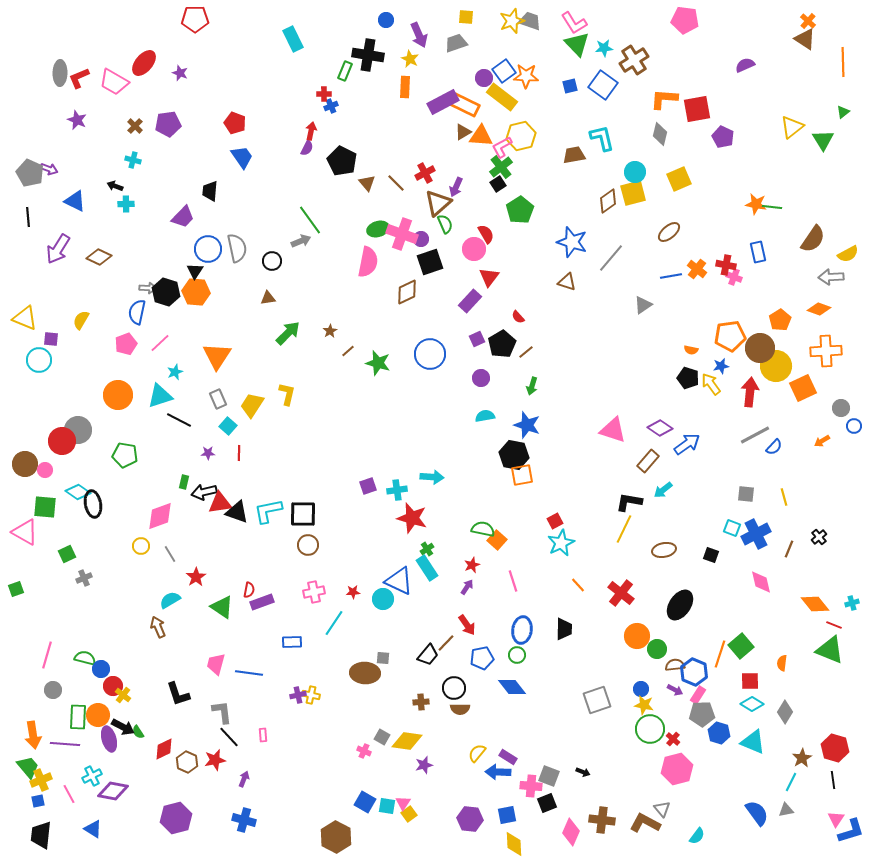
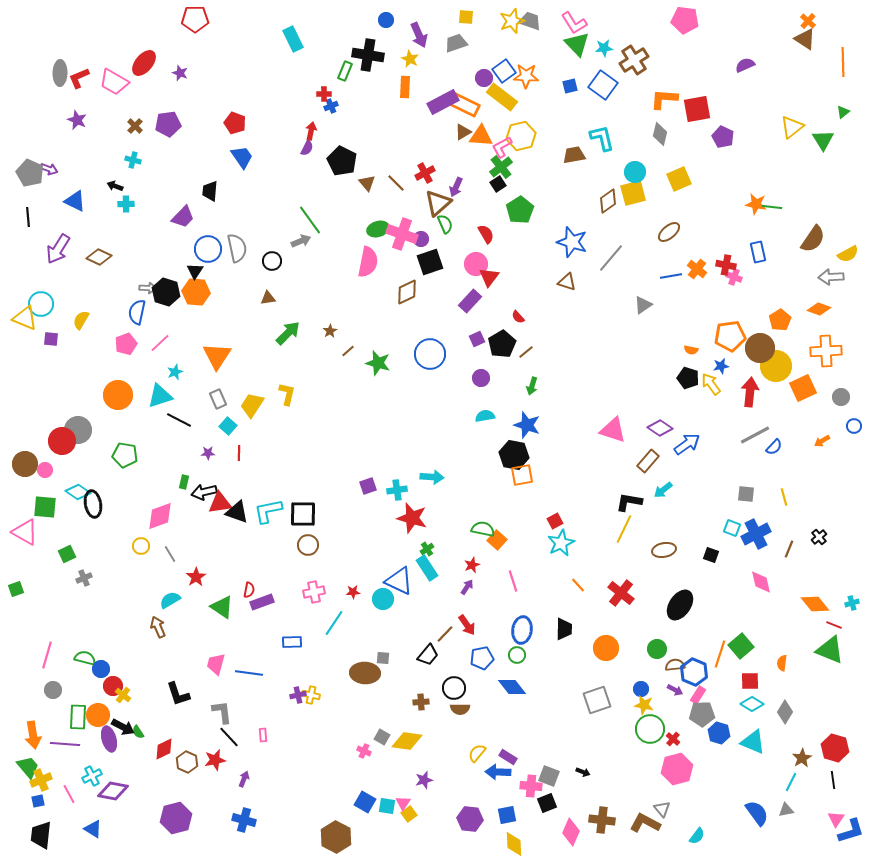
pink circle at (474, 249): moved 2 px right, 15 px down
cyan circle at (39, 360): moved 2 px right, 56 px up
gray circle at (841, 408): moved 11 px up
orange circle at (637, 636): moved 31 px left, 12 px down
brown line at (446, 643): moved 1 px left, 9 px up
purple star at (424, 765): moved 15 px down
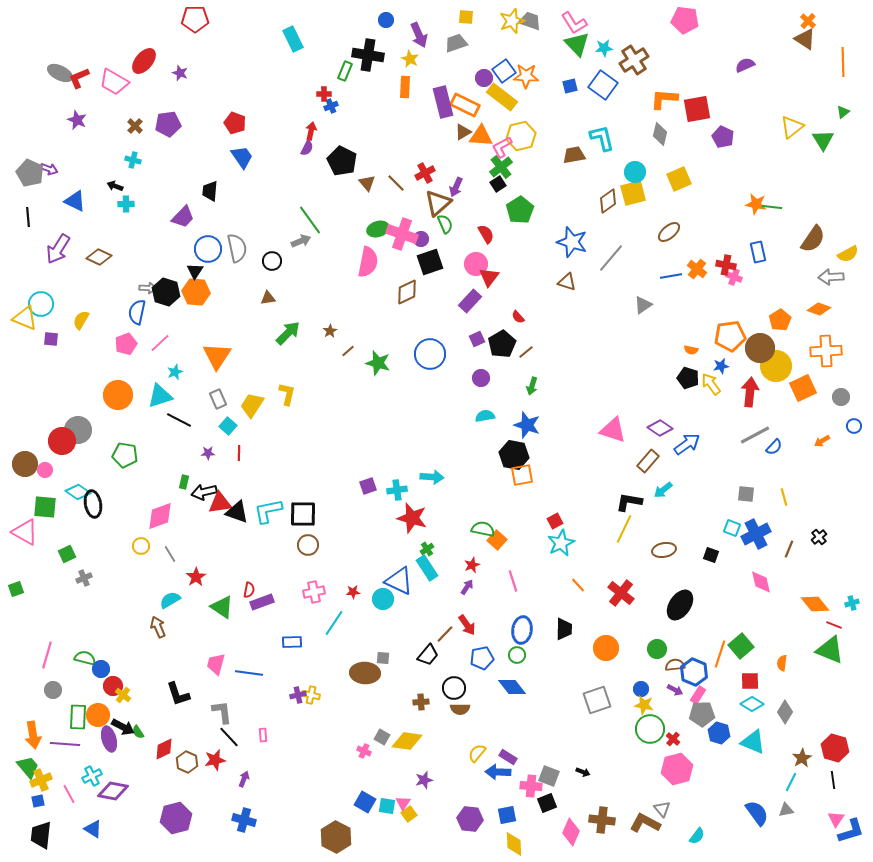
red ellipse at (144, 63): moved 2 px up
gray ellipse at (60, 73): rotated 65 degrees counterclockwise
purple rectangle at (443, 102): rotated 76 degrees counterclockwise
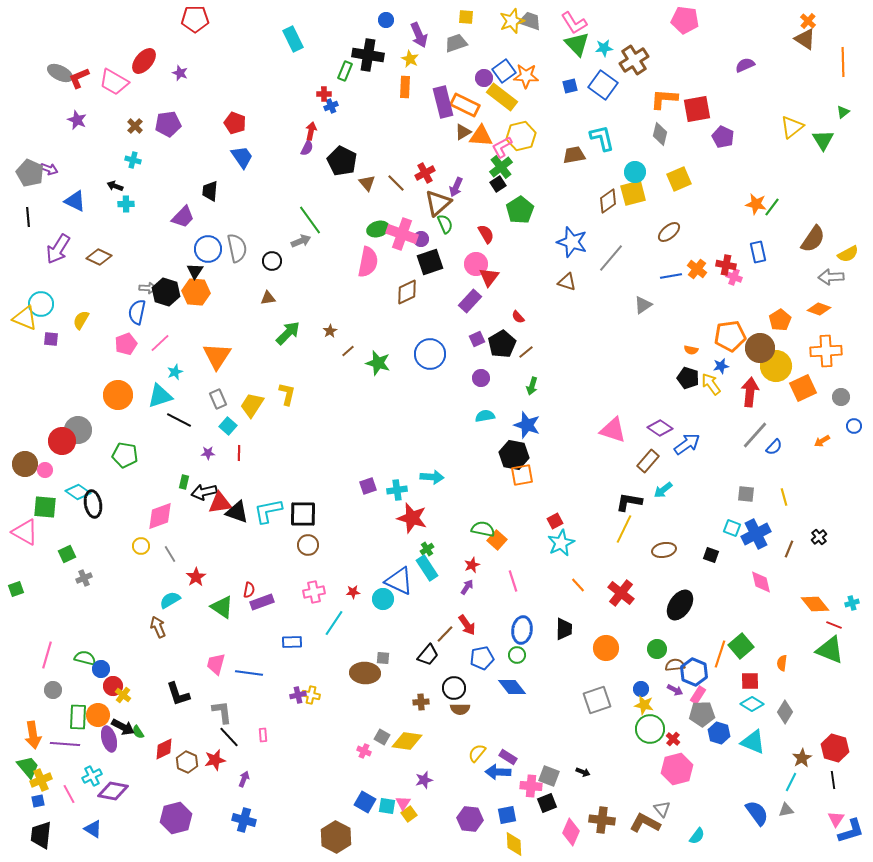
green line at (772, 207): rotated 60 degrees counterclockwise
gray line at (755, 435): rotated 20 degrees counterclockwise
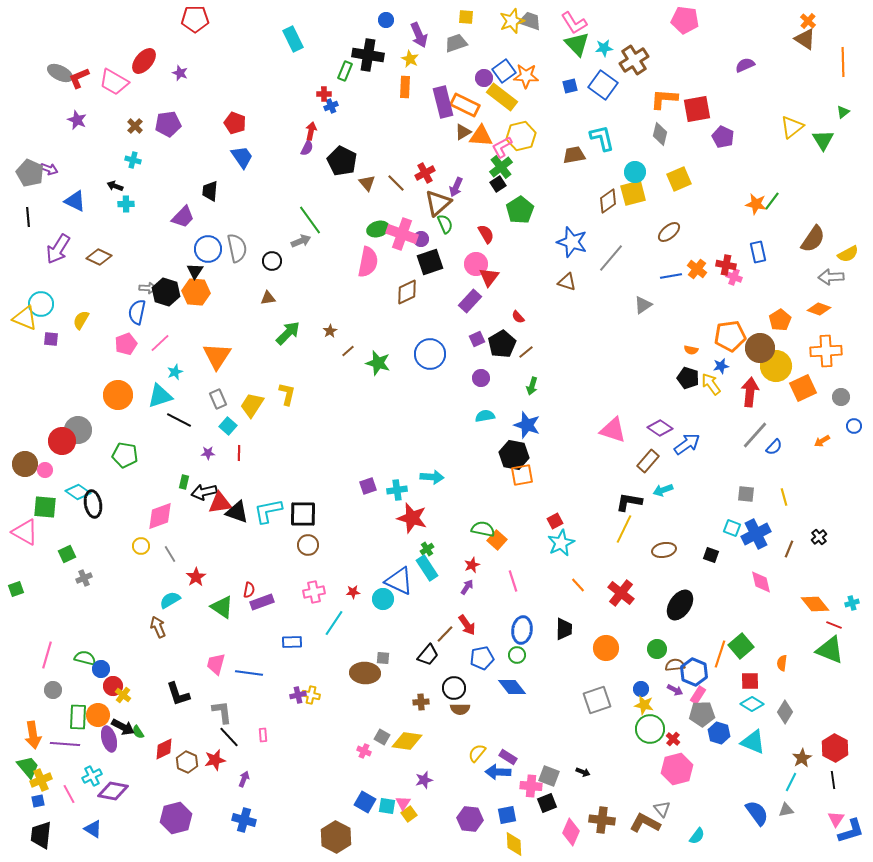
green line at (772, 207): moved 6 px up
cyan arrow at (663, 490): rotated 18 degrees clockwise
red hexagon at (835, 748): rotated 12 degrees clockwise
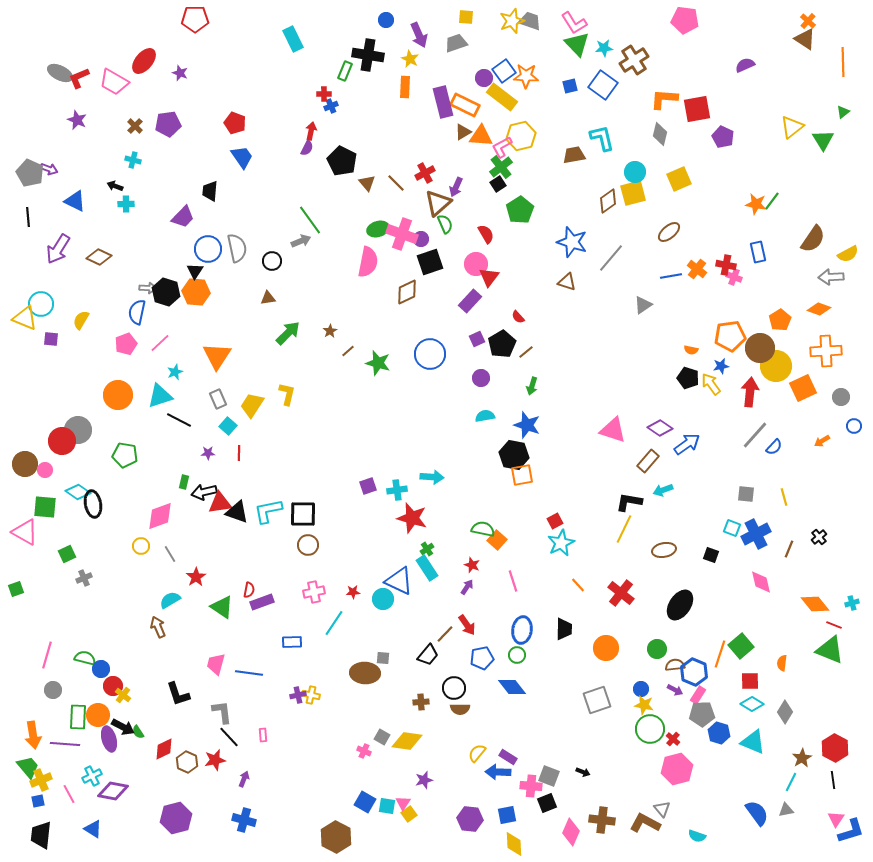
red star at (472, 565): rotated 28 degrees counterclockwise
cyan semicircle at (697, 836): rotated 72 degrees clockwise
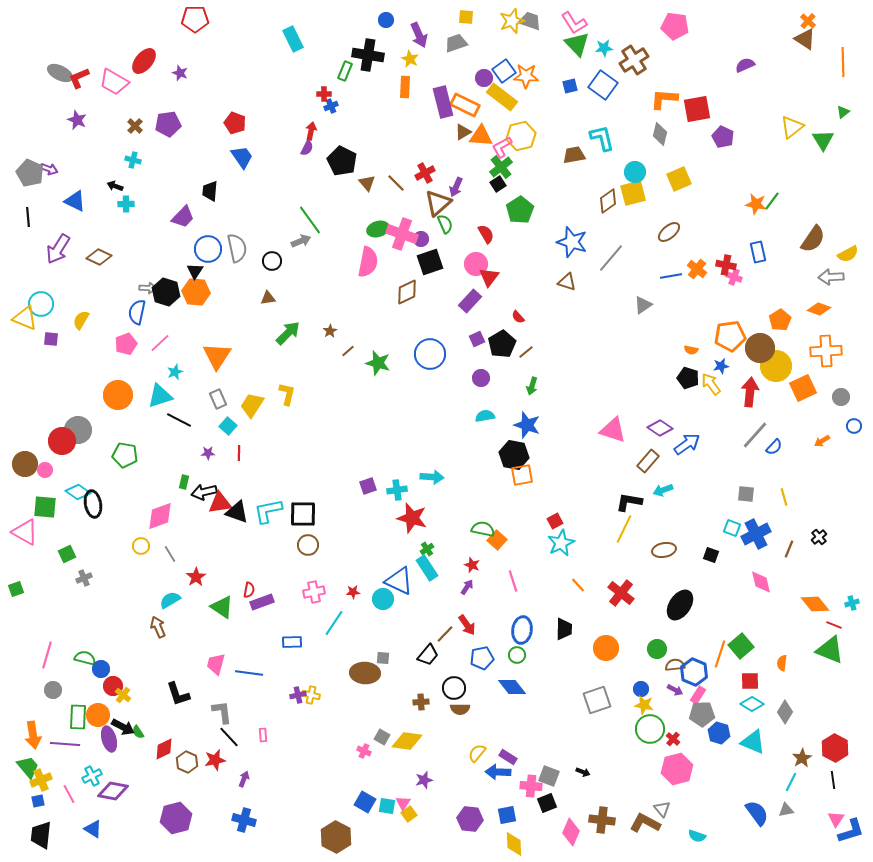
pink pentagon at (685, 20): moved 10 px left, 6 px down
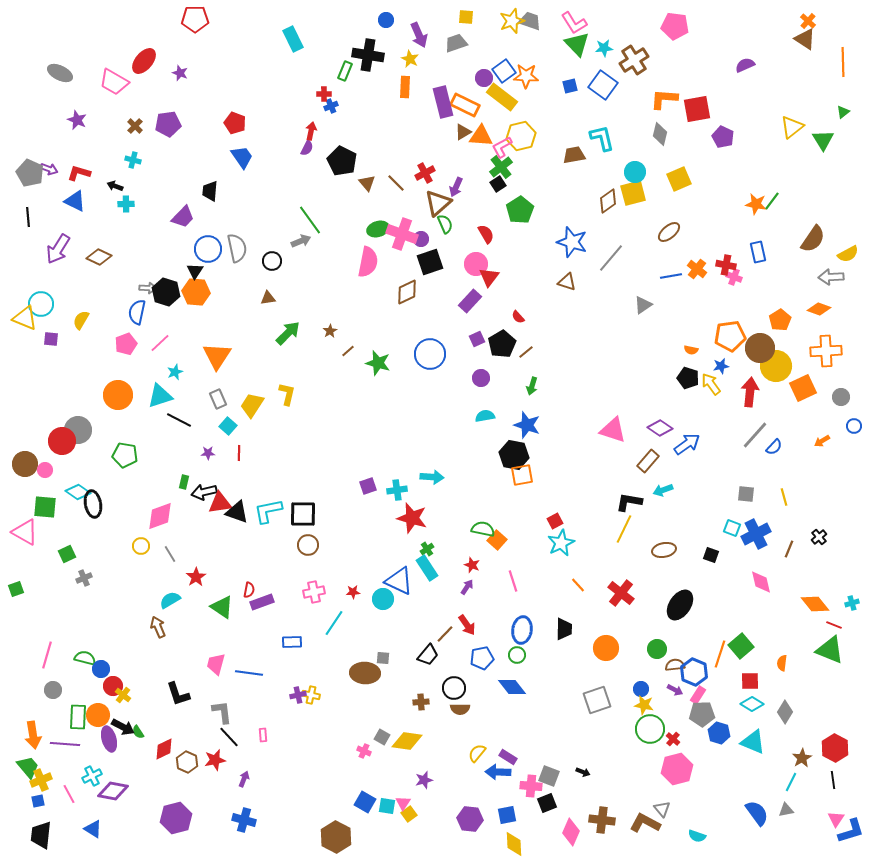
red L-shape at (79, 78): moved 95 px down; rotated 40 degrees clockwise
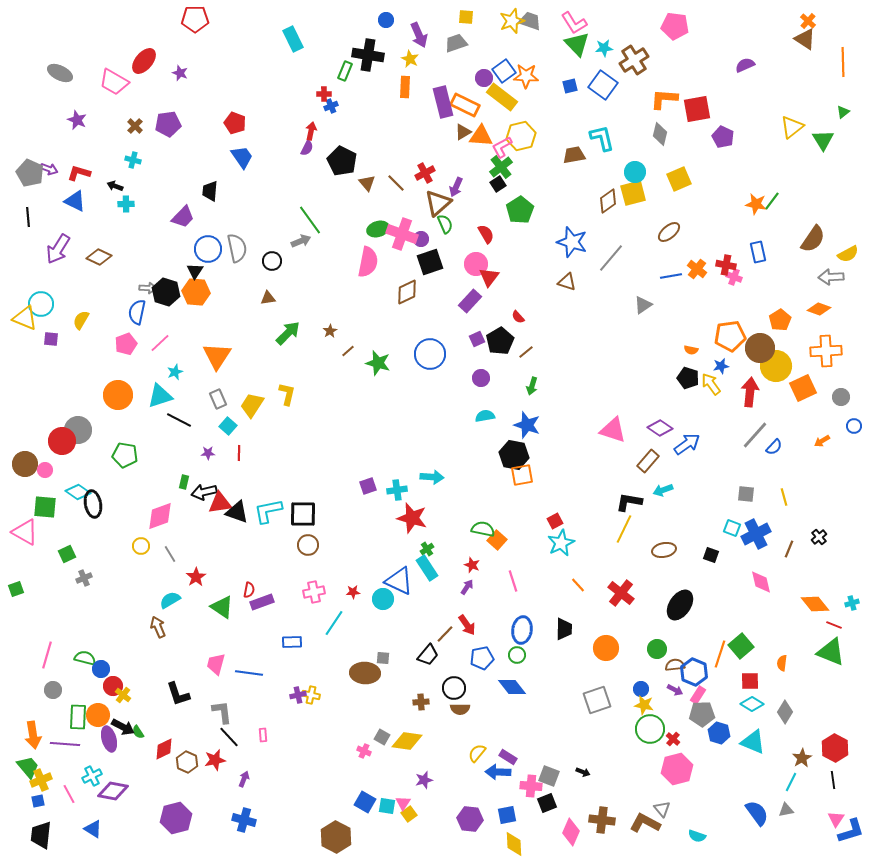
black pentagon at (502, 344): moved 2 px left, 3 px up
green triangle at (830, 650): moved 1 px right, 2 px down
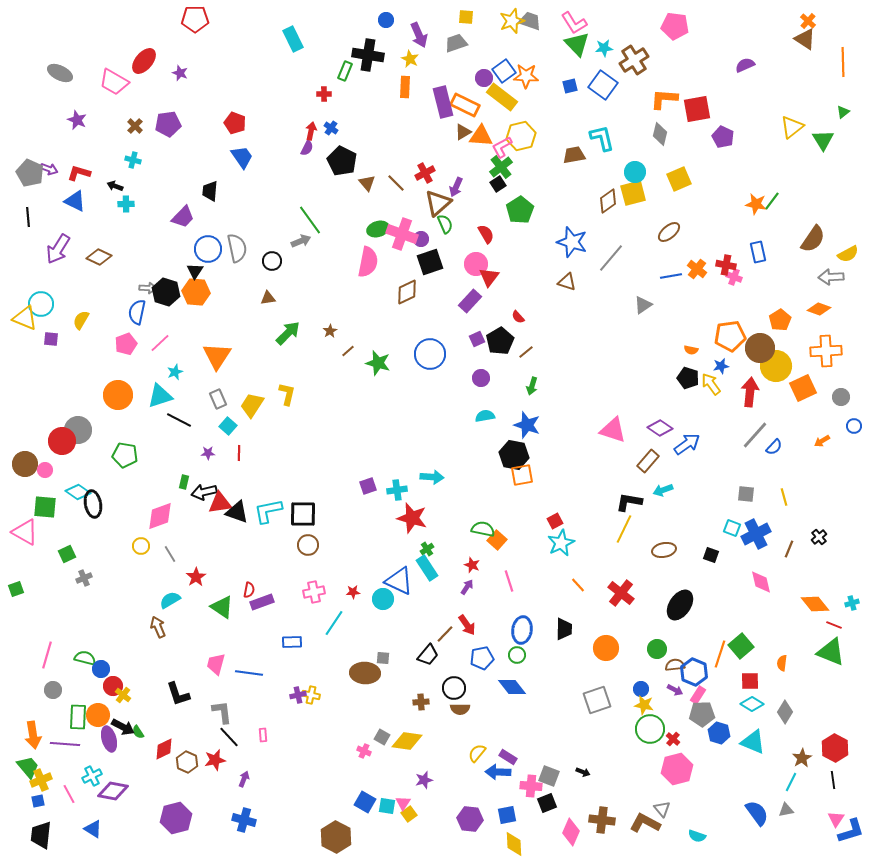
blue cross at (331, 106): moved 22 px down; rotated 32 degrees counterclockwise
pink line at (513, 581): moved 4 px left
